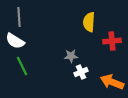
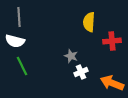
white semicircle: rotated 18 degrees counterclockwise
gray star: rotated 24 degrees clockwise
orange arrow: moved 1 px down
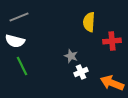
gray line: rotated 72 degrees clockwise
